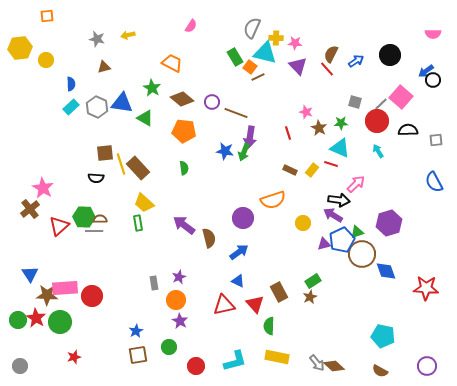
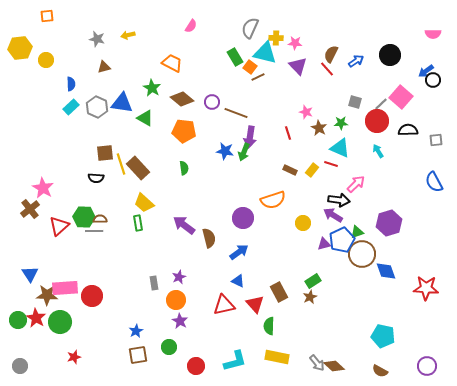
gray semicircle at (252, 28): moved 2 px left
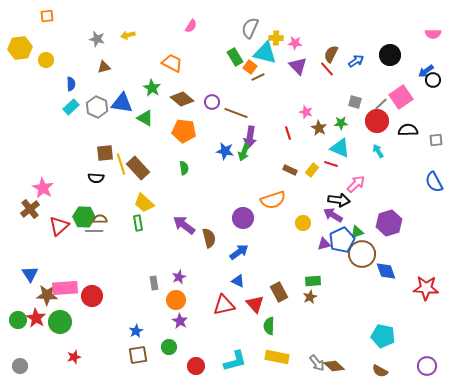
pink square at (401, 97): rotated 15 degrees clockwise
green rectangle at (313, 281): rotated 28 degrees clockwise
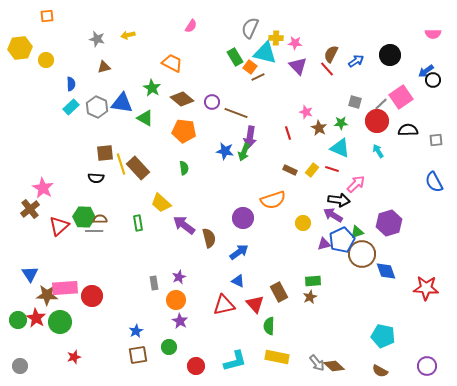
red line at (331, 164): moved 1 px right, 5 px down
yellow trapezoid at (144, 203): moved 17 px right
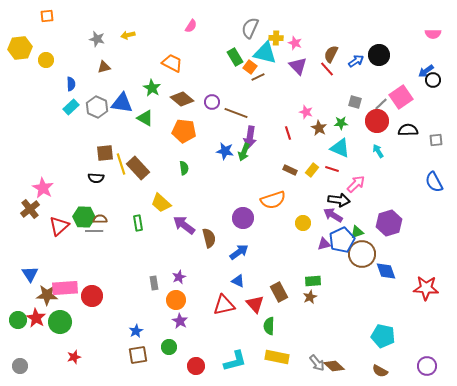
pink star at (295, 43): rotated 16 degrees clockwise
black circle at (390, 55): moved 11 px left
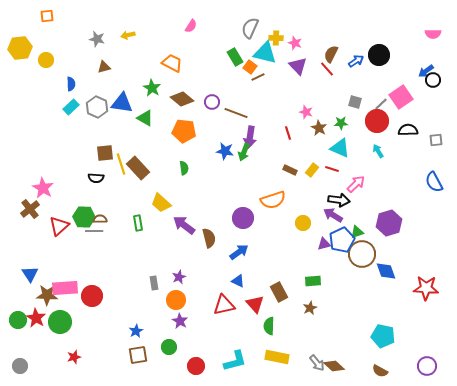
brown star at (310, 297): moved 11 px down
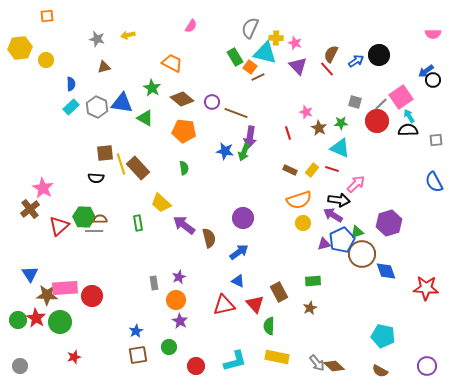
cyan arrow at (378, 151): moved 31 px right, 35 px up
orange semicircle at (273, 200): moved 26 px right
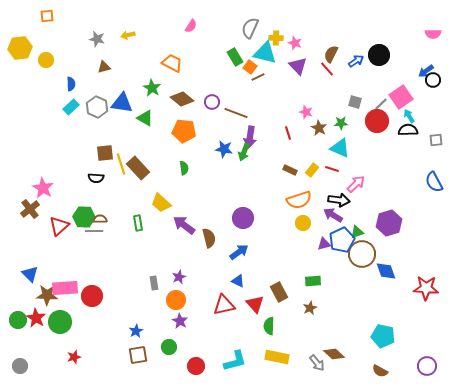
blue star at (225, 151): moved 1 px left, 2 px up
blue triangle at (30, 274): rotated 12 degrees counterclockwise
brown diamond at (334, 366): moved 12 px up
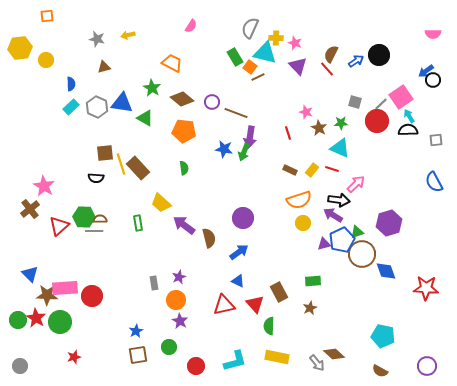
pink star at (43, 188): moved 1 px right, 2 px up
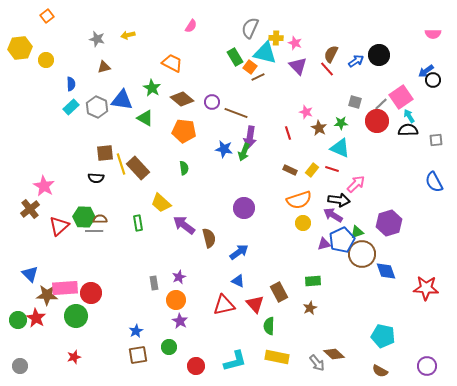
orange square at (47, 16): rotated 32 degrees counterclockwise
blue triangle at (122, 103): moved 3 px up
purple circle at (243, 218): moved 1 px right, 10 px up
red circle at (92, 296): moved 1 px left, 3 px up
green circle at (60, 322): moved 16 px right, 6 px up
